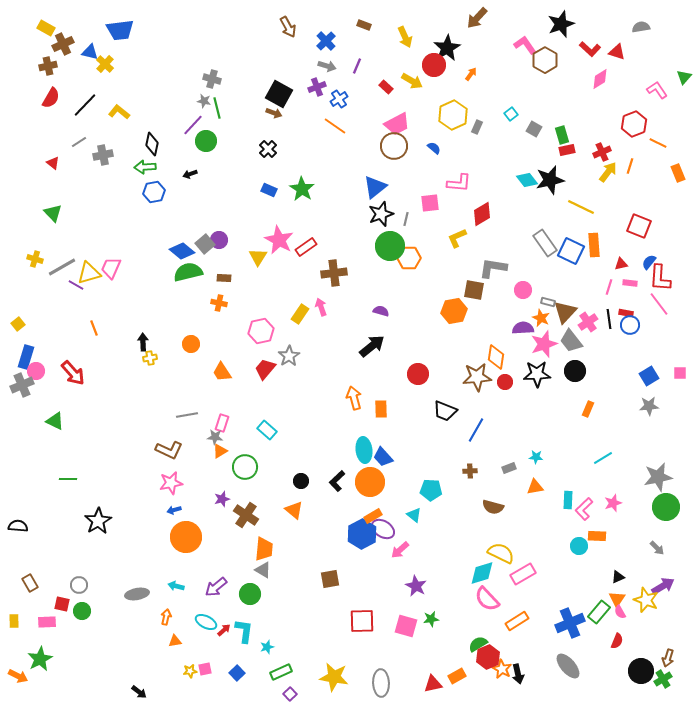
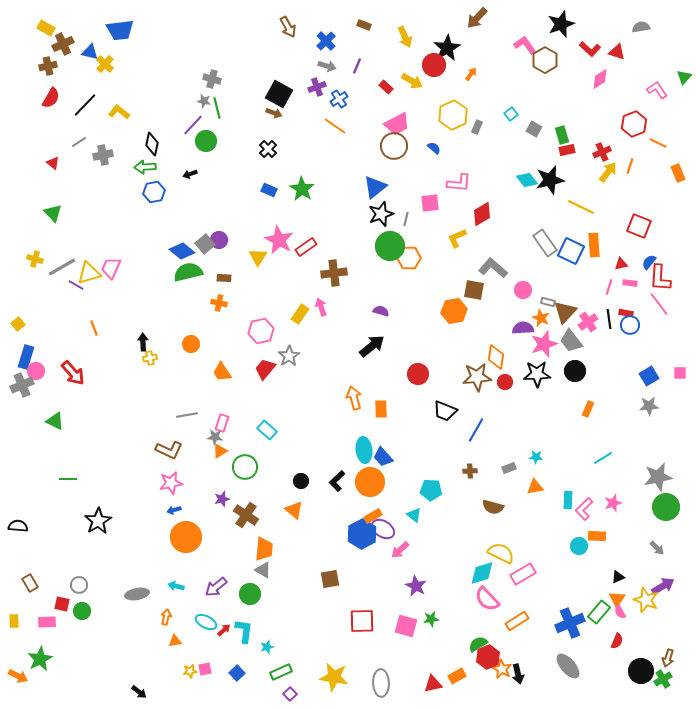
gray L-shape at (493, 268): rotated 32 degrees clockwise
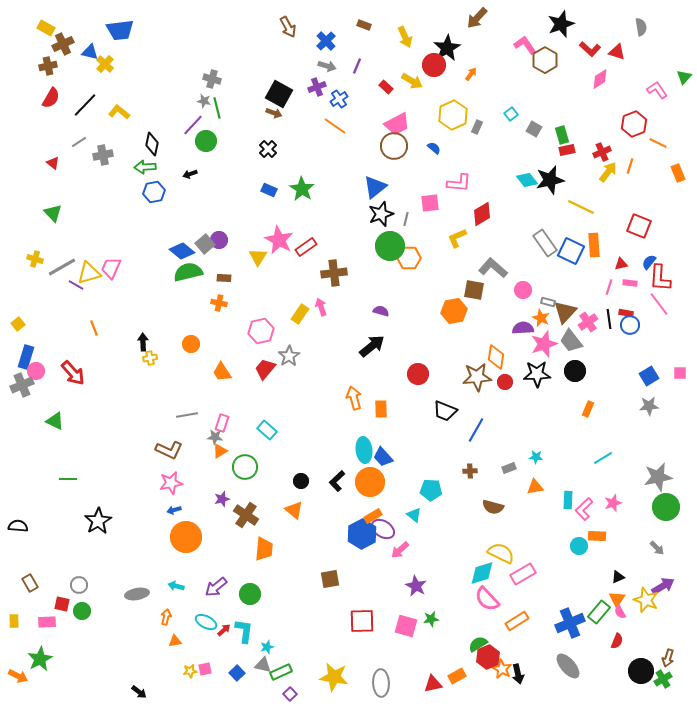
gray semicircle at (641, 27): rotated 90 degrees clockwise
gray triangle at (263, 570): moved 95 px down; rotated 18 degrees counterclockwise
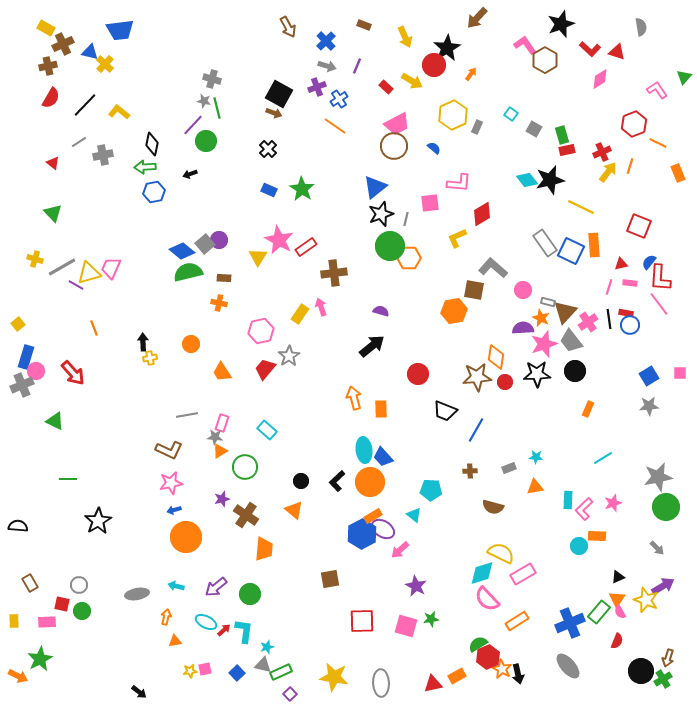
cyan square at (511, 114): rotated 16 degrees counterclockwise
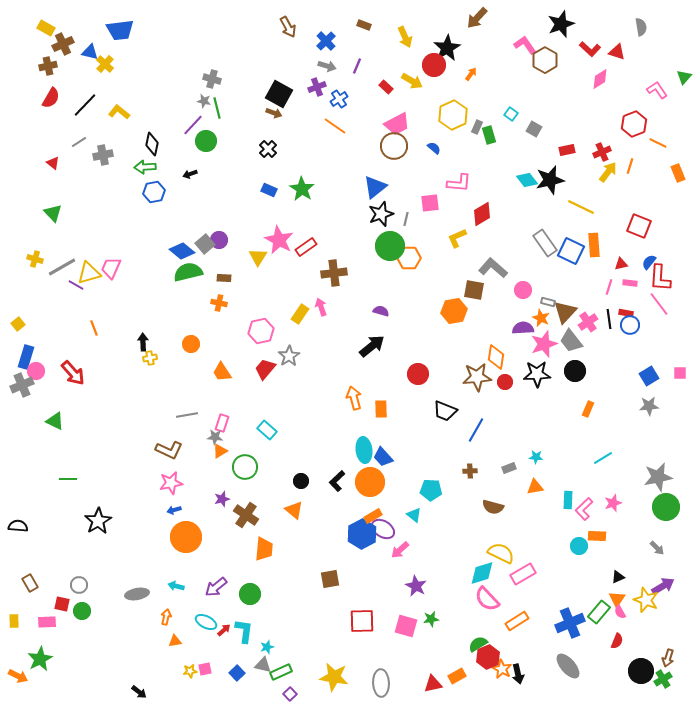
green rectangle at (562, 135): moved 73 px left
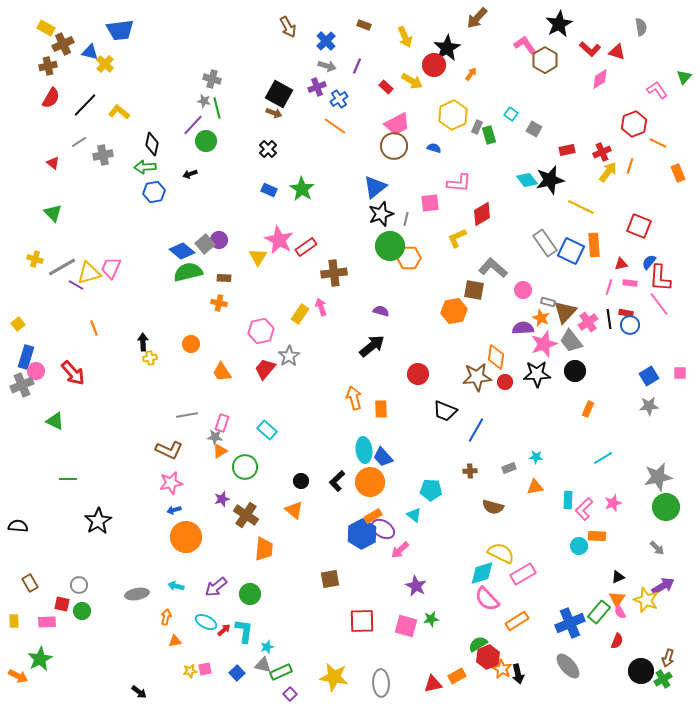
black star at (561, 24): moved 2 px left; rotated 8 degrees counterclockwise
blue semicircle at (434, 148): rotated 24 degrees counterclockwise
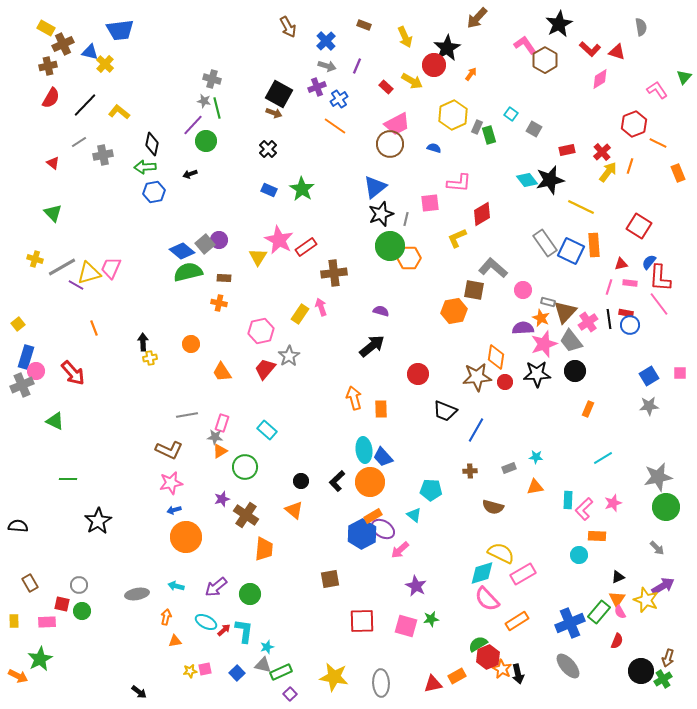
brown circle at (394, 146): moved 4 px left, 2 px up
red cross at (602, 152): rotated 18 degrees counterclockwise
red square at (639, 226): rotated 10 degrees clockwise
cyan circle at (579, 546): moved 9 px down
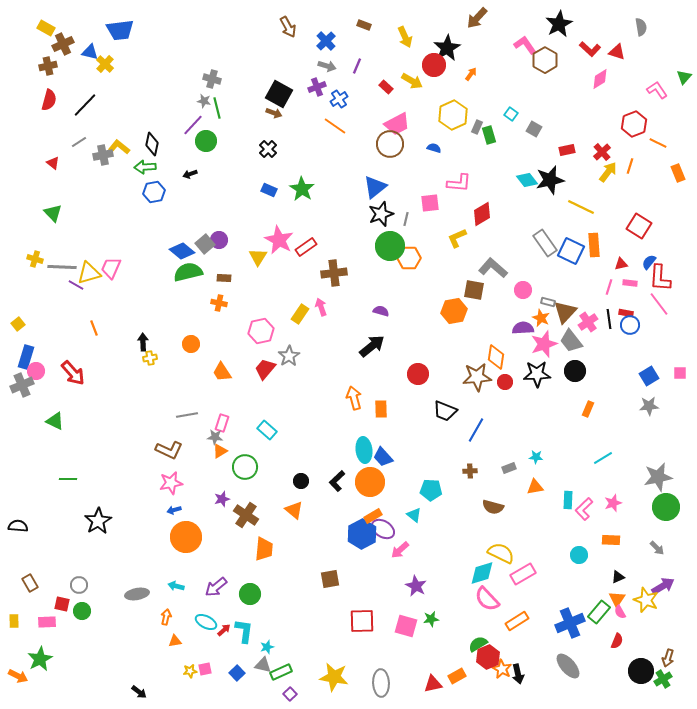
red semicircle at (51, 98): moved 2 px left, 2 px down; rotated 15 degrees counterclockwise
yellow L-shape at (119, 112): moved 35 px down
gray line at (62, 267): rotated 32 degrees clockwise
orange rectangle at (597, 536): moved 14 px right, 4 px down
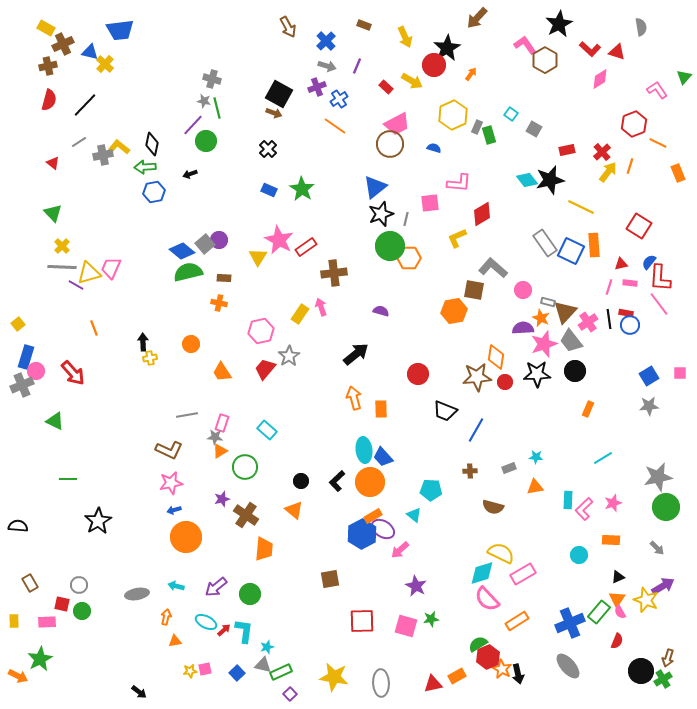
yellow cross at (35, 259): moved 27 px right, 13 px up; rotated 28 degrees clockwise
black arrow at (372, 346): moved 16 px left, 8 px down
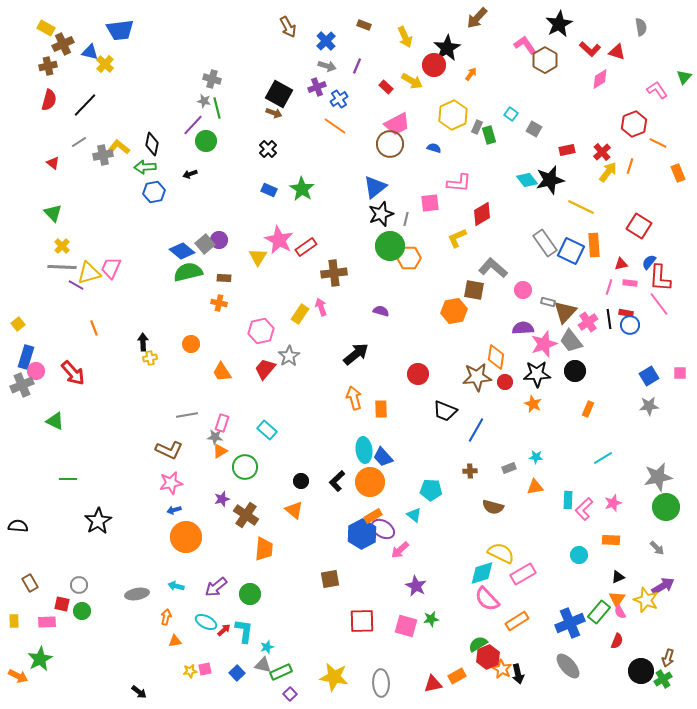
orange star at (541, 318): moved 8 px left, 86 px down
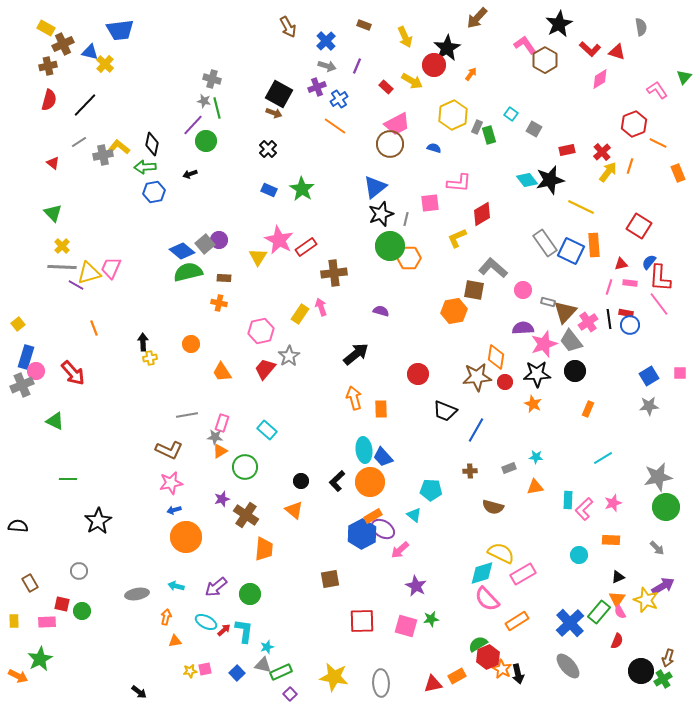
gray circle at (79, 585): moved 14 px up
blue cross at (570, 623): rotated 20 degrees counterclockwise
